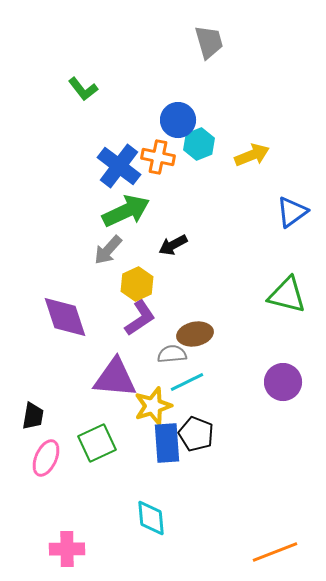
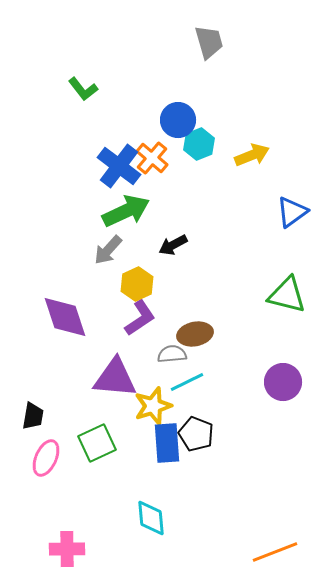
orange cross: moved 6 px left, 1 px down; rotated 28 degrees clockwise
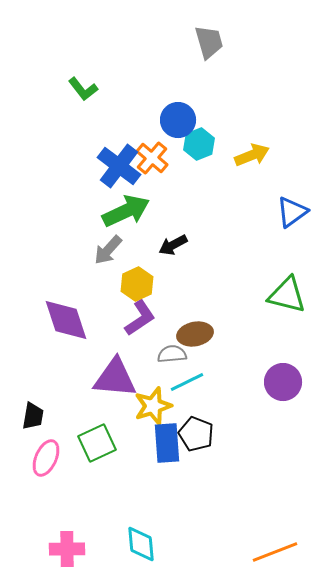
purple diamond: moved 1 px right, 3 px down
cyan diamond: moved 10 px left, 26 px down
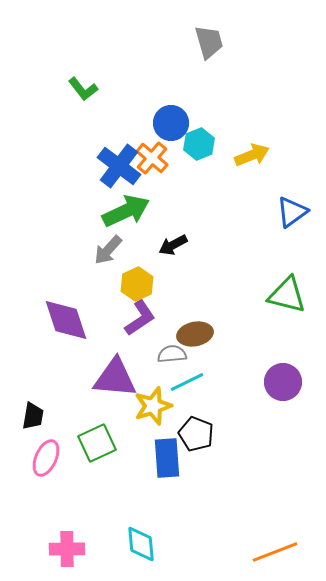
blue circle: moved 7 px left, 3 px down
blue rectangle: moved 15 px down
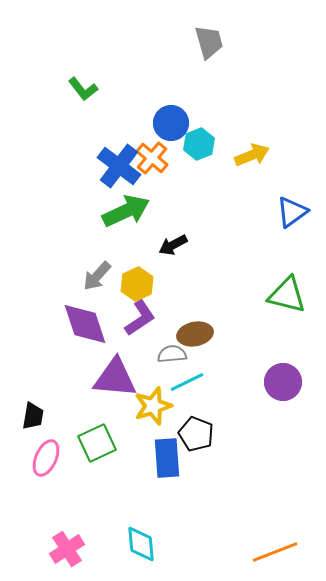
gray arrow: moved 11 px left, 26 px down
purple diamond: moved 19 px right, 4 px down
pink cross: rotated 32 degrees counterclockwise
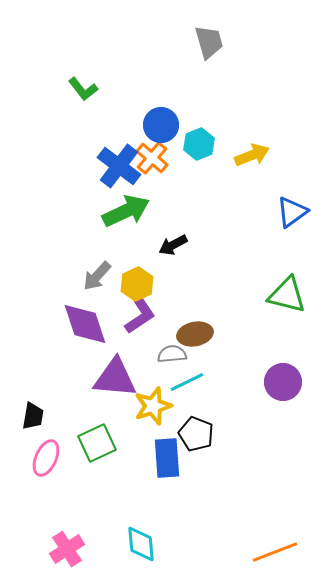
blue circle: moved 10 px left, 2 px down
purple L-shape: moved 2 px up
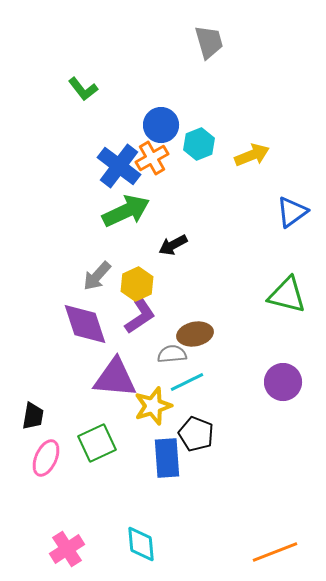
orange cross: rotated 20 degrees clockwise
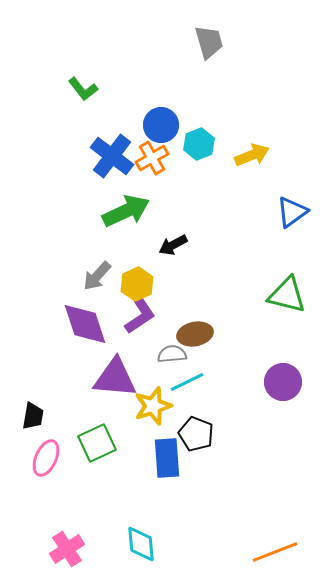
blue cross: moved 7 px left, 10 px up
